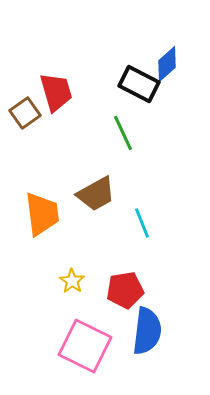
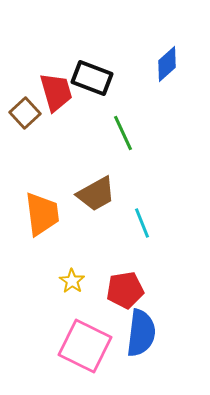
black rectangle: moved 47 px left, 6 px up; rotated 6 degrees counterclockwise
brown square: rotated 8 degrees counterclockwise
blue semicircle: moved 6 px left, 2 px down
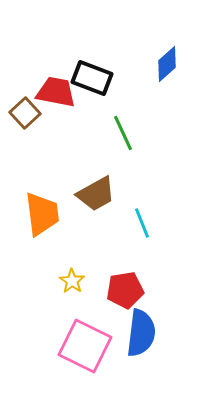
red trapezoid: rotated 63 degrees counterclockwise
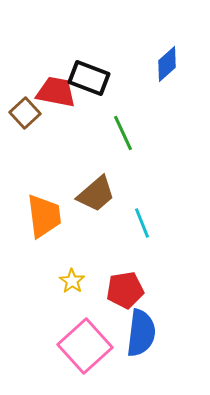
black rectangle: moved 3 px left
brown trapezoid: rotated 12 degrees counterclockwise
orange trapezoid: moved 2 px right, 2 px down
pink square: rotated 22 degrees clockwise
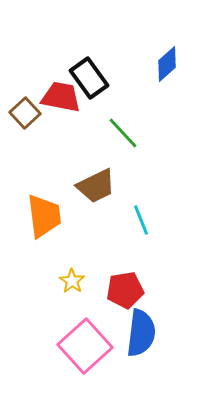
black rectangle: rotated 33 degrees clockwise
red trapezoid: moved 5 px right, 5 px down
green line: rotated 18 degrees counterclockwise
brown trapezoid: moved 8 px up; rotated 15 degrees clockwise
cyan line: moved 1 px left, 3 px up
